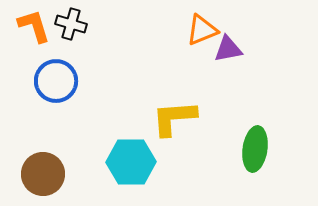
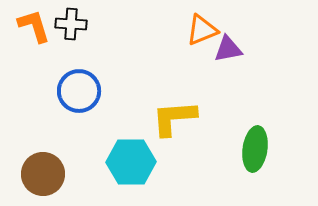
black cross: rotated 12 degrees counterclockwise
blue circle: moved 23 px right, 10 px down
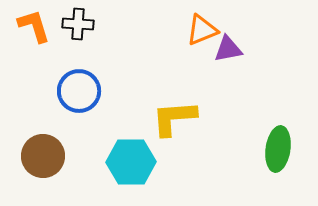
black cross: moved 7 px right
green ellipse: moved 23 px right
brown circle: moved 18 px up
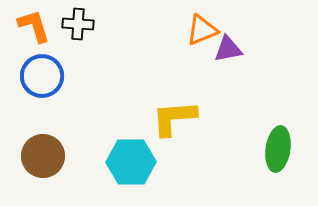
blue circle: moved 37 px left, 15 px up
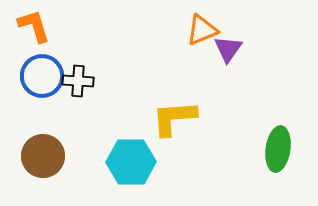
black cross: moved 57 px down
purple triangle: rotated 44 degrees counterclockwise
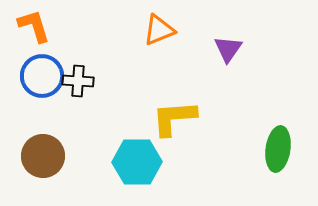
orange triangle: moved 43 px left
cyan hexagon: moved 6 px right
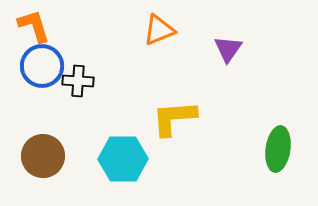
blue circle: moved 10 px up
cyan hexagon: moved 14 px left, 3 px up
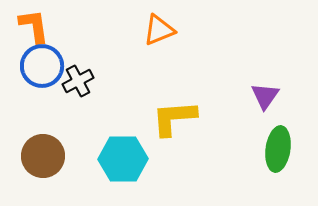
orange L-shape: rotated 9 degrees clockwise
purple triangle: moved 37 px right, 47 px down
black cross: rotated 32 degrees counterclockwise
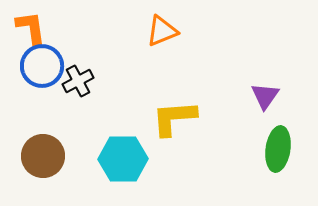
orange L-shape: moved 3 px left, 2 px down
orange triangle: moved 3 px right, 1 px down
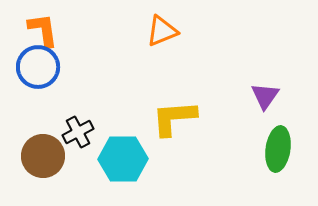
orange L-shape: moved 12 px right, 2 px down
blue circle: moved 4 px left, 1 px down
black cross: moved 51 px down
